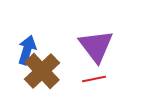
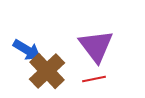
blue arrow: rotated 104 degrees clockwise
brown cross: moved 5 px right
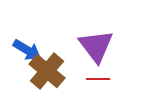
brown cross: rotated 6 degrees counterclockwise
red line: moved 4 px right; rotated 10 degrees clockwise
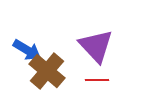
purple triangle: rotated 6 degrees counterclockwise
red line: moved 1 px left, 1 px down
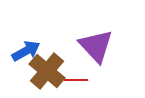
blue arrow: moved 1 px left, 1 px down; rotated 60 degrees counterclockwise
red line: moved 21 px left
